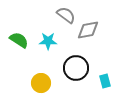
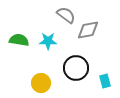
green semicircle: rotated 24 degrees counterclockwise
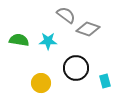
gray diamond: moved 1 px up; rotated 30 degrees clockwise
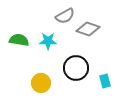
gray semicircle: moved 1 px left, 1 px down; rotated 114 degrees clockwise
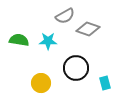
cyan rectangle: moved 2 px down
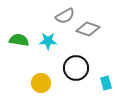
cyan rectangle: moved 1 px right
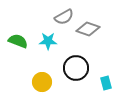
gray semicircle: moved 1 px left, 1 px down
green semicircle: moved 1 px left, 1 px down; rotated 12 degrees clockwise
yellow circle: moved 1 px right, 1 px up
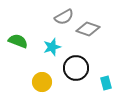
cyan star: moved 4 px right, 6 px down; rotated 18 degrees counterclockwise
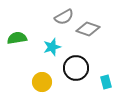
green semicircle: moved 1 px left, 3 px up; rotated 30 degrees counterclockwise
cyan rectangle: moved 1 px up
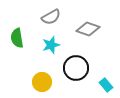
gray semicircle: moved 13 px left
green semicircle: rotated 90 degrees counterclockwise
cyan star: moved 1 px left, 2 px up
cyan rectangle: moved 3 px down; rotated 24 degrees counterclockwise
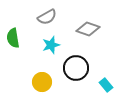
gray semicircle: moved 4 px left
green semicircle: moved 4 px left
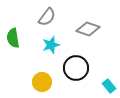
gray semicircle: rotated 24 degrees counterclockwise
cyan rectangle: moved 3 px right, 1 px down
